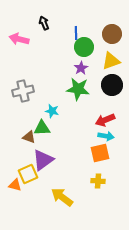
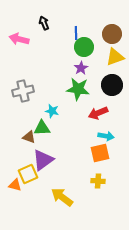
yellow triangle: moved 4 px right, 4 px up
red arrow: moved 7 px left, 7 px up
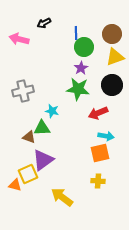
black arrow: rotated 96 degrees counterclockwise
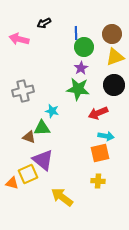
black circle: moved 2 px right
purple triangle: rotated 45 degrees counterclockwise
orange triangle: moved 3 px left, 2 px up
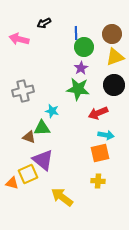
cyan arrow: moved 1 px up
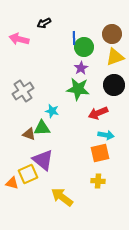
blue line: moved 2 px left, 5 px down
gray cross: rotated 20 degrees counterclockwise
brown triangle: moved 3 px up
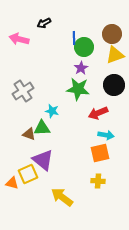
yellow triangle: moved 2 px up
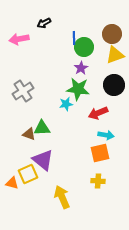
pink arrow: rotated 24 degrees counterclockwise
cyan star: moved 14 px right, 7 px up; rotated 24 degrees counterclockwise
yellow arrow: rotated 30 degrees clockwise
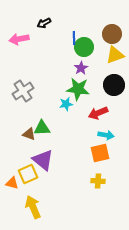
yellow arrow: moved 29 px left, 10 px down
